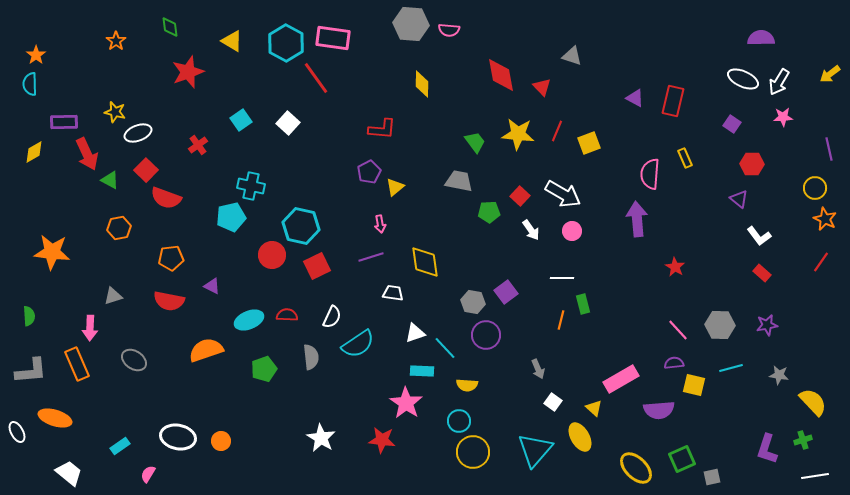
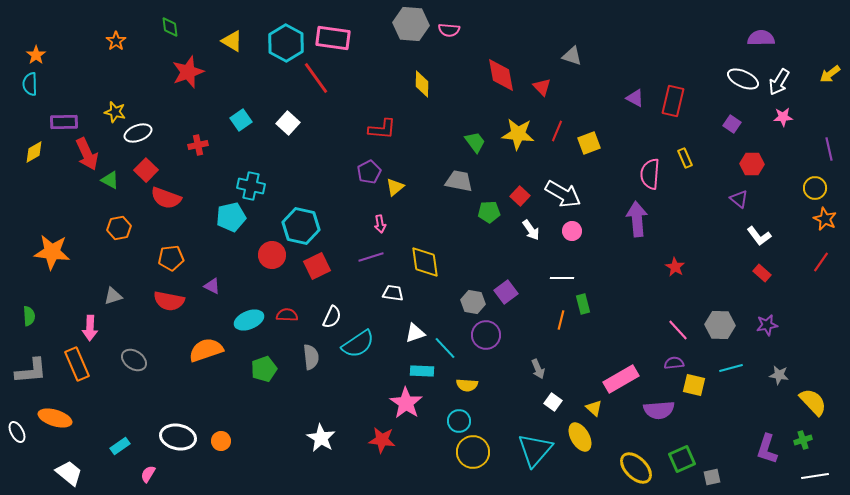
red cross at (198, 145): rotated 24 degrees clockwise
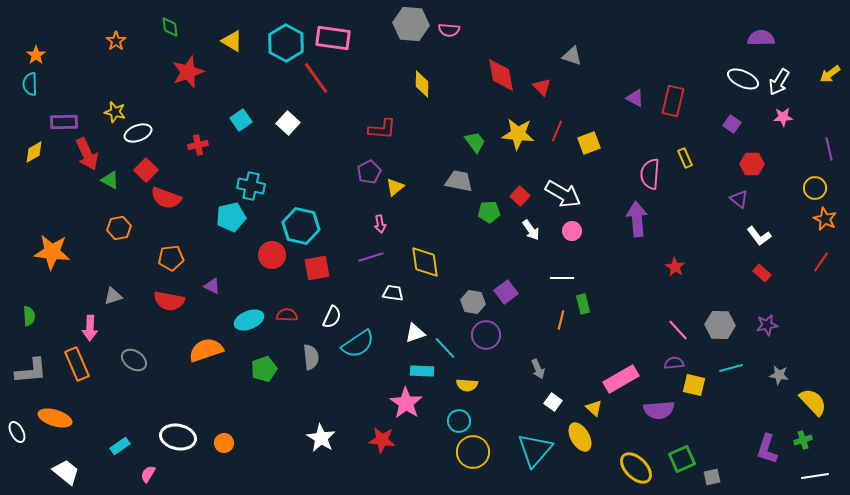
red square at (317, 266): moved 2 px down; rotated 16 degrees clockwise
orange circle at (221, 441): moved 3 px right, 2 px down
white trapezoid at (69, 473): moved 3 px left, 1 px up
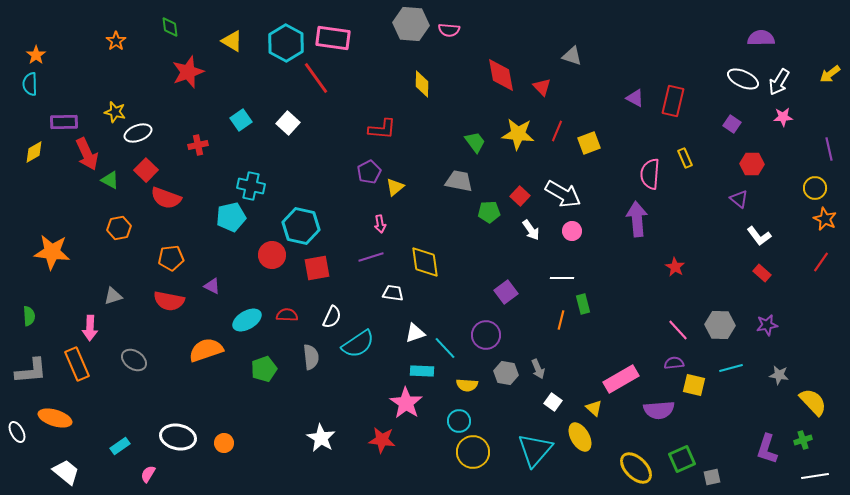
gray hexagon at (473, 302): moved 33 px right, 71 px down
cyan ellipse at (249, 320): moved 2 px left; rotated 8 degrees counterclockwise
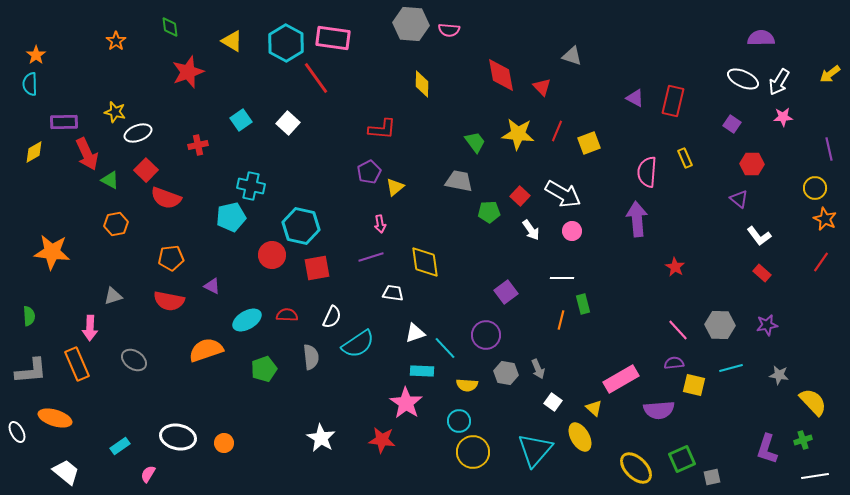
pink semicircle at (650, 174): moved 3 px left, 2 px up
orange hexagon at (119, 228): moved 3 px left, 4 px up
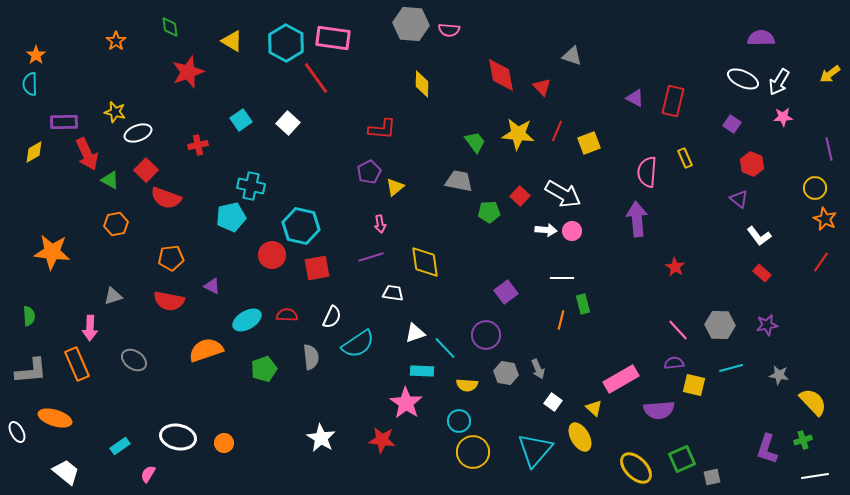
red hexagon at (752, 164): rotated 20 degrees clockwise
white arrow at (531, 230): moved 15 px right; rotated 50 degrees counterclockwise
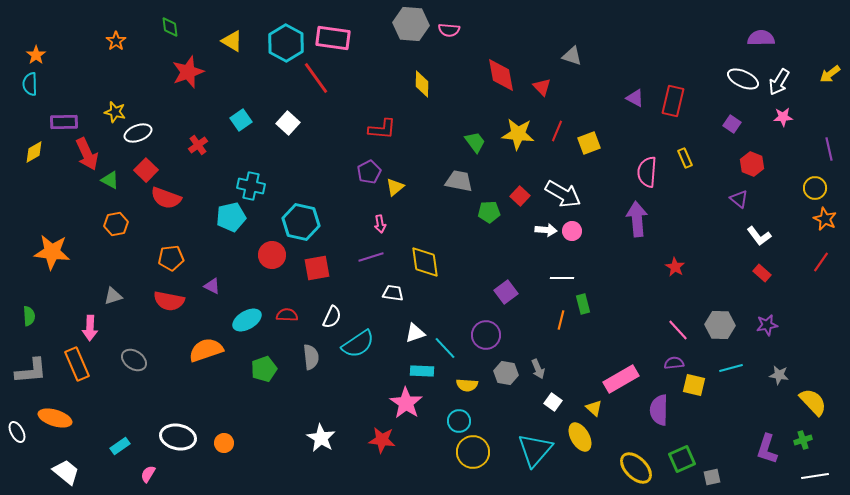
red cross at (198, 145): rotated 24 degrees counterclockwise
cyan hexagon at (301, 226): moved 4 px up
purple semicircle at (659, 410): rotated 96 degrees clockwise
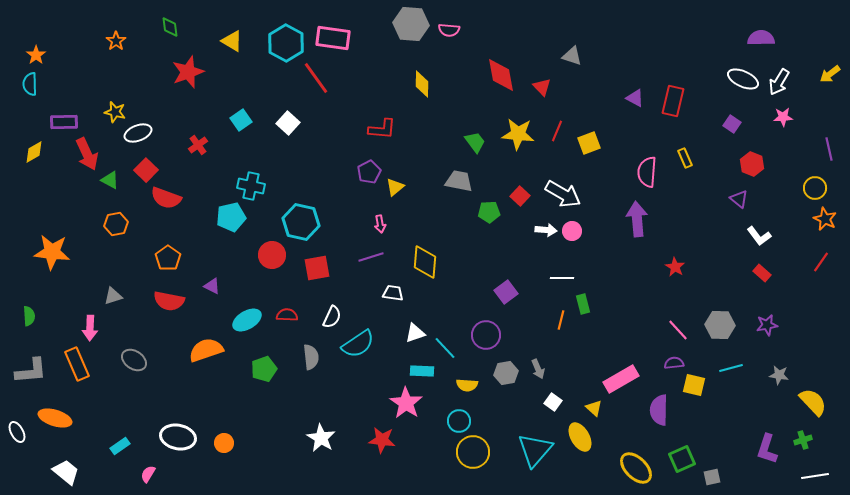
orange pentagon at (171, 258): moved 3 px left; rotated 30 degrees counterclockwise
yellow diamond at (425, 262): rotated 12 degrees clockwise
gray hexagon at (506, 373): rotated 20 degrees counterclockwise
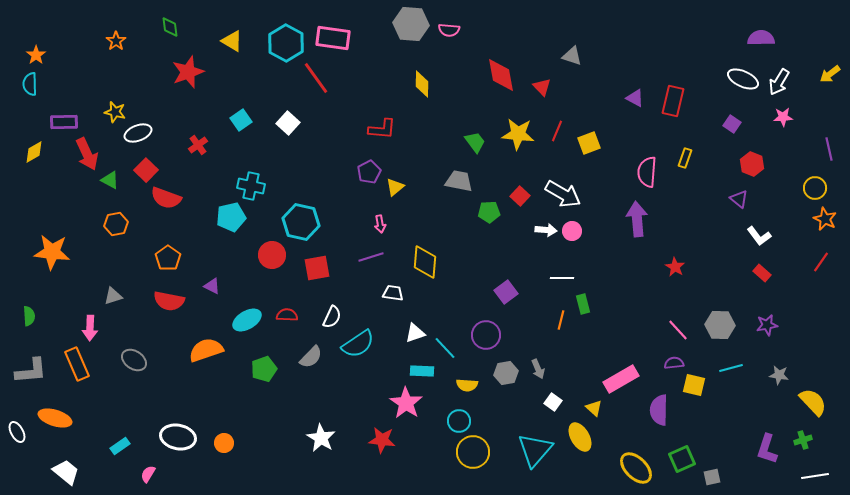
yellow rectangle at (685, 158): rotated 42 degrees clockwise
gray semicircle at (311, 357): rotated 50 degrees clockwise
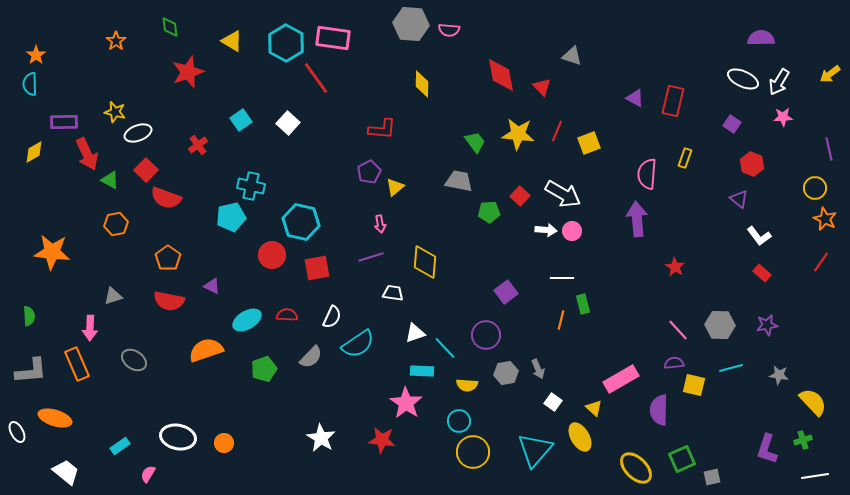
pink semicircle at (647, 172): moved 2 px down
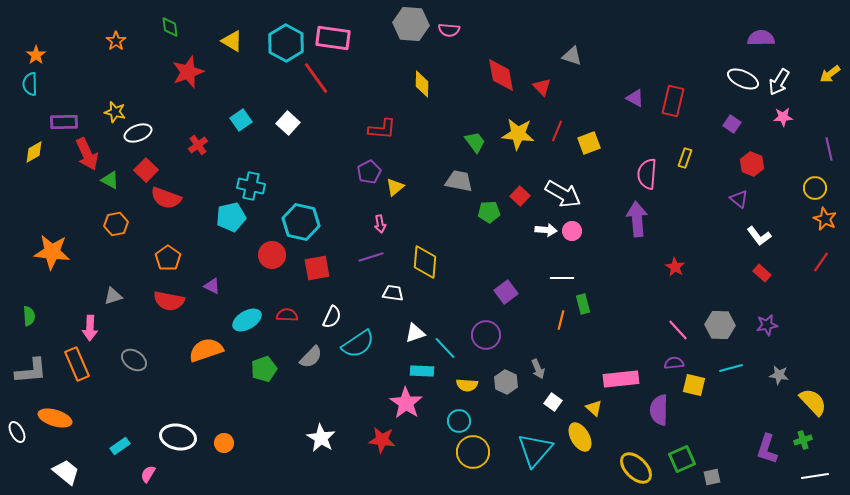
gray hexagon at (506, 373): moved 9 px down; rotated 25 degrees counterclockwise
pink rectangle at (621, 379): rotated 24 degrees clockwise
